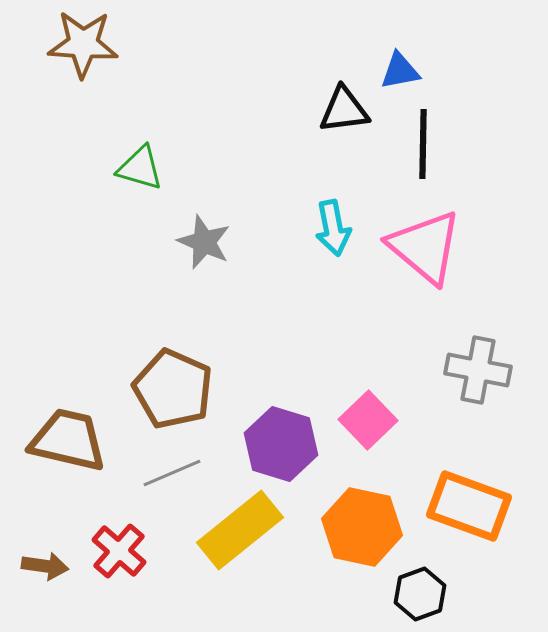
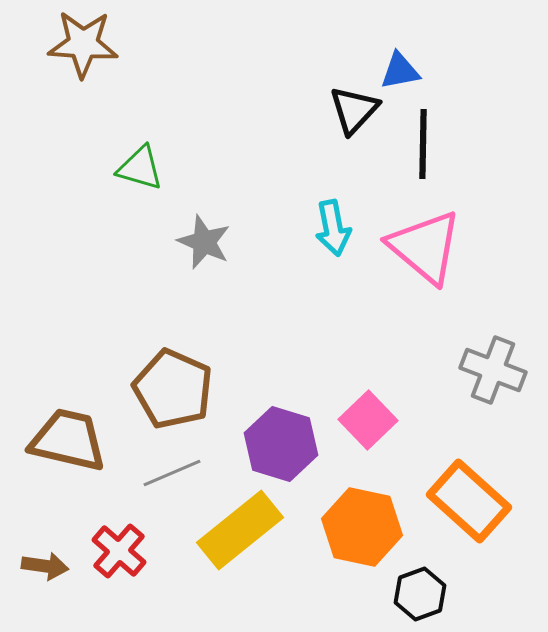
black triangle: moved 10 px right; rotated 40 degrees counterclockwise
gray cross: moved 15 px right; rotated 10 degrees clockwise
orange rectangle: moved 5 px up; rotated 22 degrees clockwise
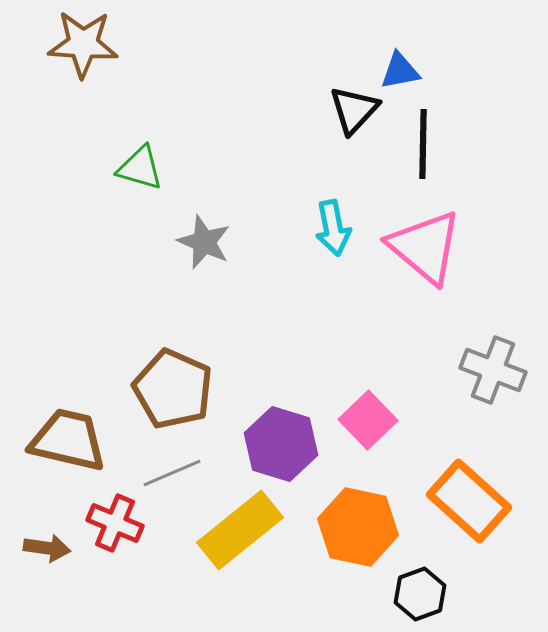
orange hexagon: moved 4 px left
red cross: moved 4 px left, 28 px up; rotated 18 degrees counterclockwise
brown arrow: moved 2 px right, 18 px up
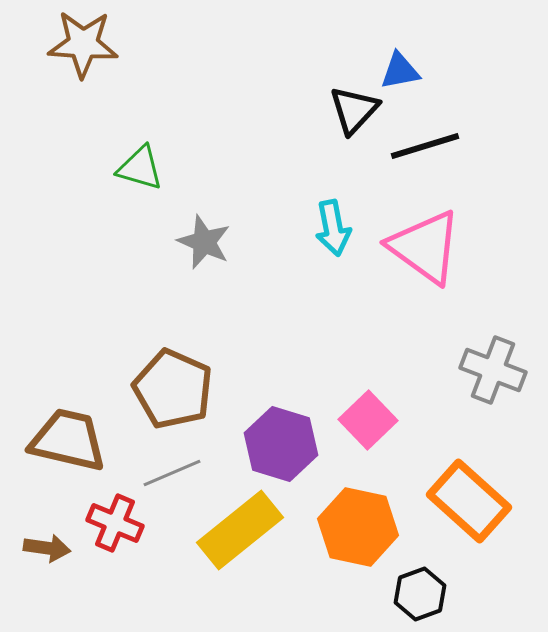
black line: moved 2 px right, 2 px down; rotated 72 degrees clockwise
pink triangle: rotated 4 degrees counterclockwise
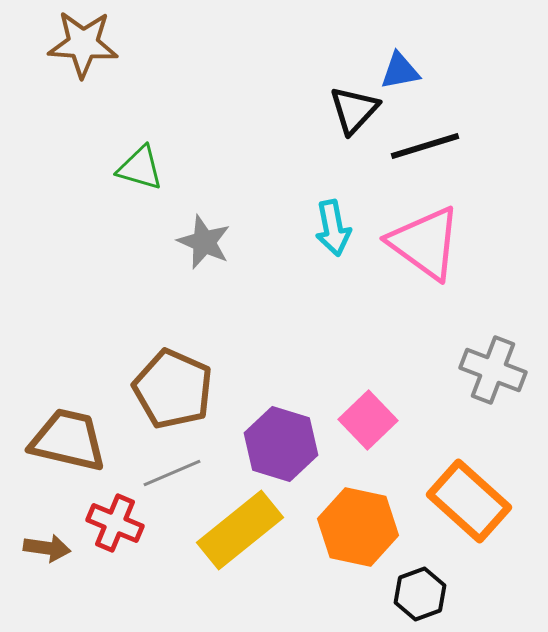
pink triangle: moved 4 px up
